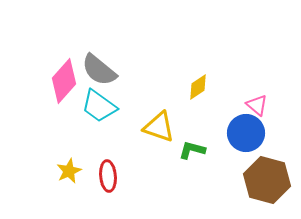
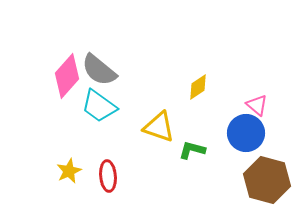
pink diamond: moved 3 px right, 5 px up
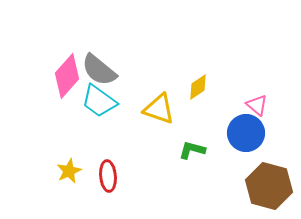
cyan trapezoid: moved 5 px up
yellow triangle: moved 18 px up
brown hexagon: moved 2 px right, 6 px down
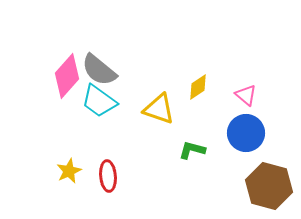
pink triangle: moved 11 px left, 10 px up
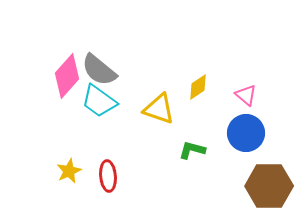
brown hexagon: rotated 15 degrees counterclockwise
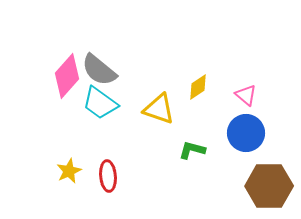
cyan trapezoid: moved 1 px right, 2 px down
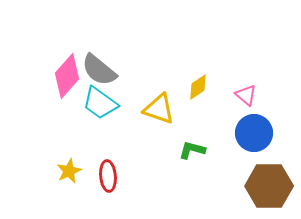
blue circle: moved 8 px right
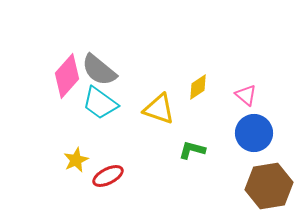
yellow star: moved 7 px right, 11 px up
red ellipse: rotated 68 degrees clockwise
brown hexagon: rotated 9 degrees counterclockwise
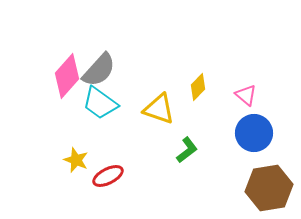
gray semicircle: rotated 87 degrees counterclockwise
yellow diamond: rotated 12 degrees counterclockwise
green L-shape: moved 5 px left; rotated 128 degrees clockwise
yellow star: rotated 25 degrees counterclockwise
brown hexagon: moved 2 px down
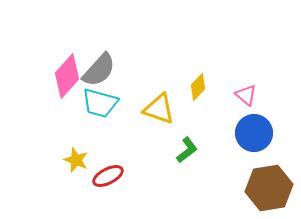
cyan trapezoid: rotated 21 degrees counterclockwise
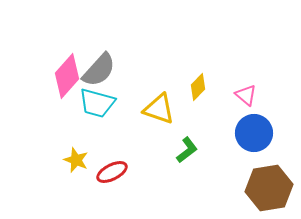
cyan trapezoid: moved 3 px left
red ellipse: moved 4 px right, 4 px up
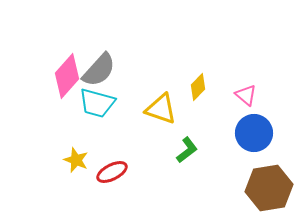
yellow triangle: moved 2 px right
